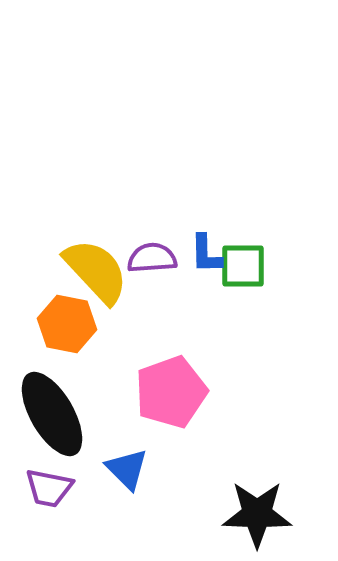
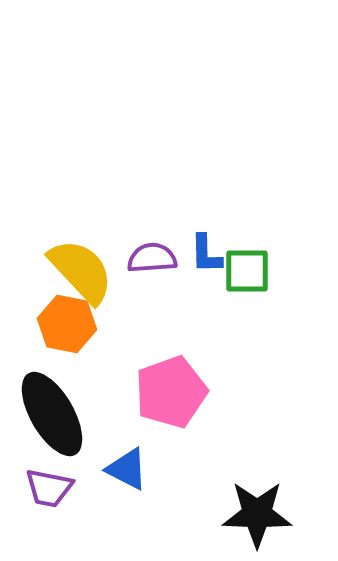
green square: moved 4 px right, 5 px down
yellow semicircle: moved 15 px left
blue triangle: rotated 18 degrees counterclockwise
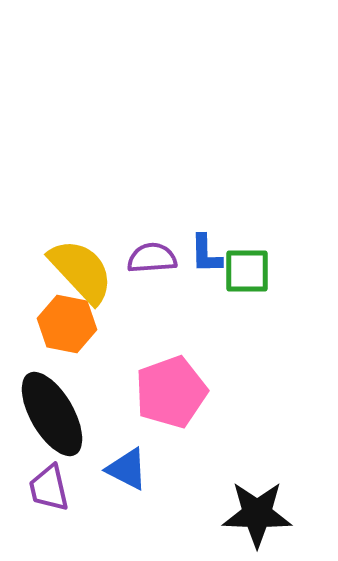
purple trapezoid: rotated 66 degrees clockwise
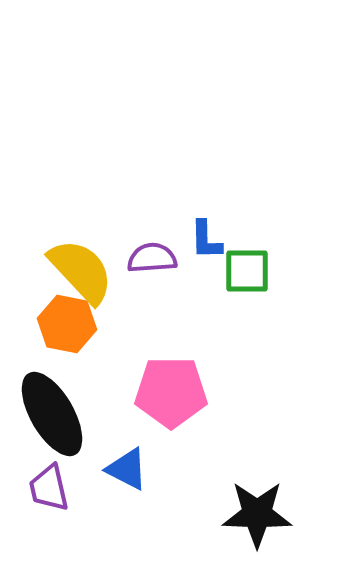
blue L-shape: moved 14 px up
pink pentagon: rotated 20 degrees clockwise
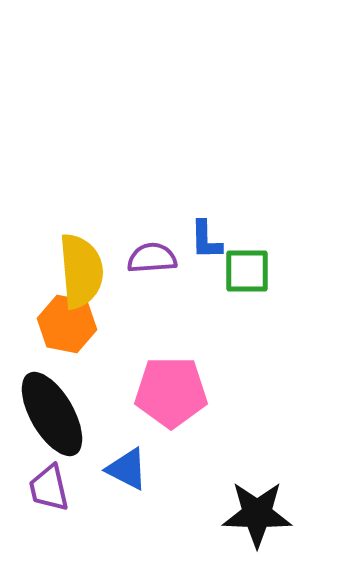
yellow semicircle: rotated 38 degrees clockwise
